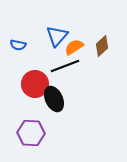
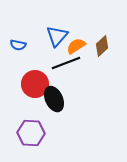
orange semicircle: moved 2 px right, 1 px up
black line: moved 1 px right, 3 px up
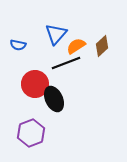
blue triangle: moved 1 px left, 2 px up
purple hexagon: rotated 24 degrees counterclockwise
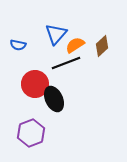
orange semicircle: moved 1 px left, 1 px up
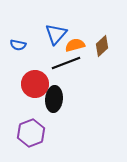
orange semicircle: rotated 18 degrees clockwise
black ellipse: rotated 30 degrees clockwise
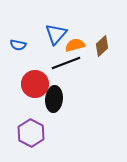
purple hexagon: rotated 12 degrees counterclockwise
